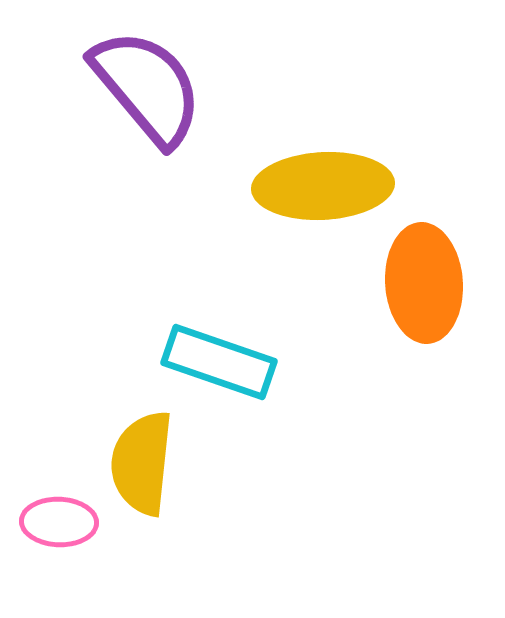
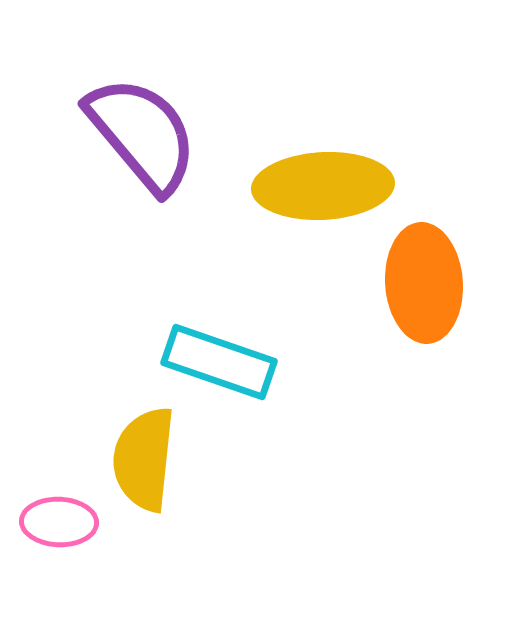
purple semicircle: moved 5 px left, 47 px down
yellow semicircle: moved 2 px right, 4 px up
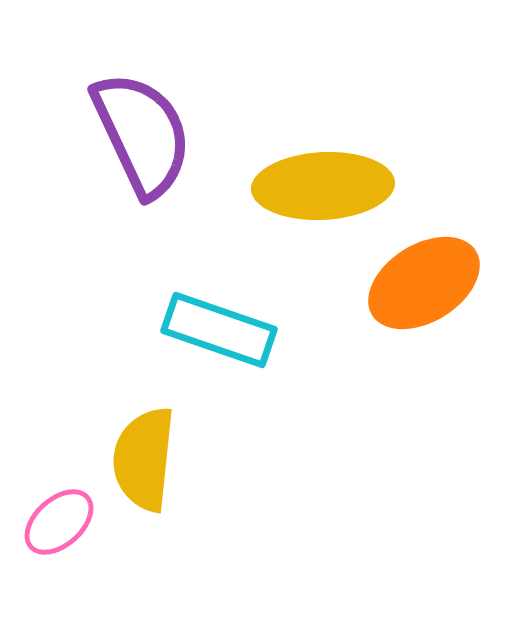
purple semicircle: rotated 15 degrees clockwise
orange ellipse: rotated 62 degrees clockwise
cyan rectangle: moved 32 px up
pink ellipse: rotated 44 degrees counterclockwise
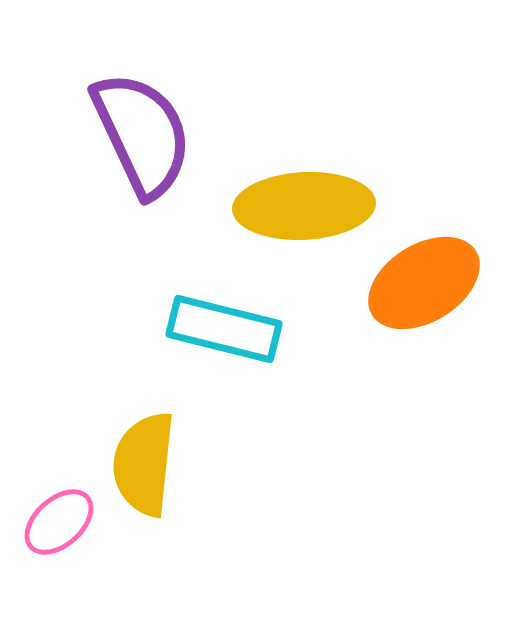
yellow ellipse: moved 19 px left, 20 px down
cyan rectangle: moved 5 px right, 1 px up; rotated 5 degrees counterclockwise
yellow semicircle: moved 5 px down
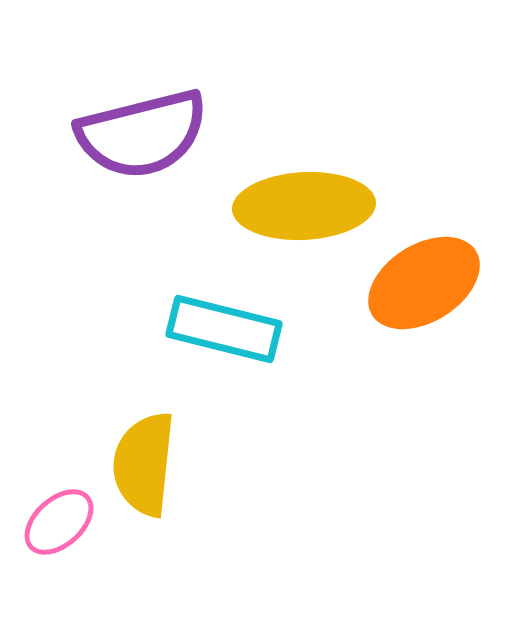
purple semicircle: rotated 101 degrees clockwise
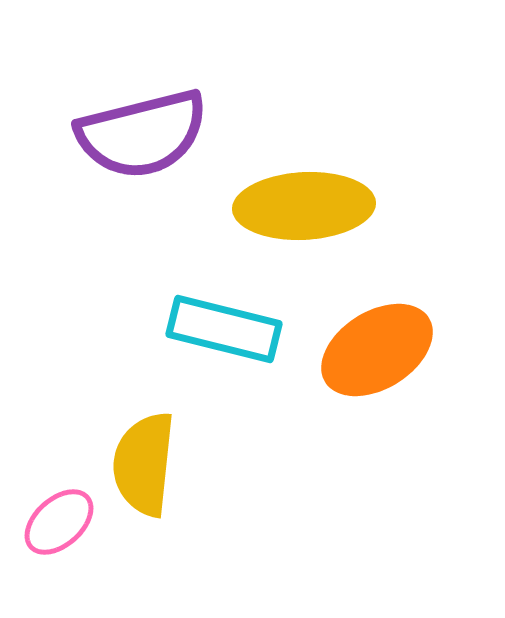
orange ellipse: moved 47 px left, 67 px down
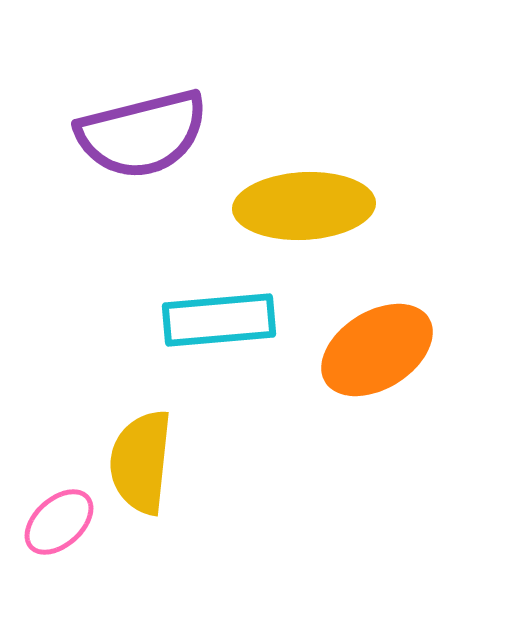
cyan rectangle: moved 5 px left, 9 px up; rotated 19 degrees counterclockwise
yellow semicircle: moved 3 px left, 2 px up
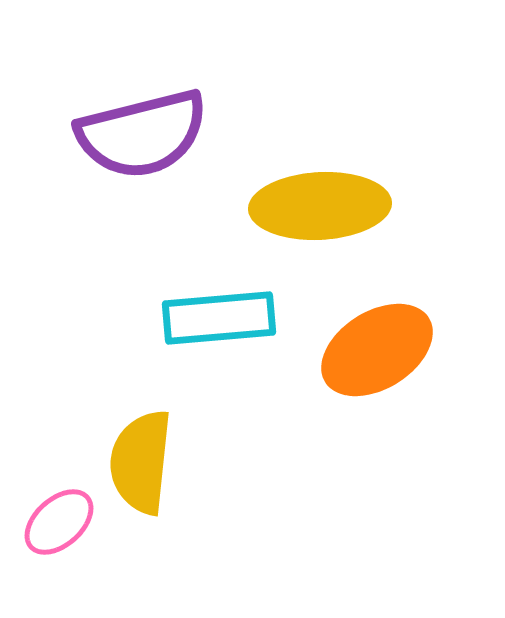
yellow ellipse: moved 16 px right
cyan rectangle: moved 2 px up
